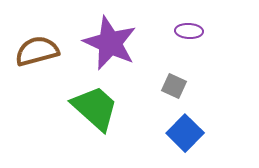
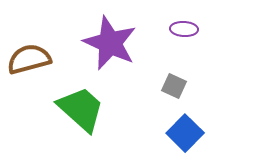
purple ellipse: moved 5 px left, 2 px up
brown semicircle: moved 8 px left, 8 px down
green trapezoid: moved 14 px left, 1 px down
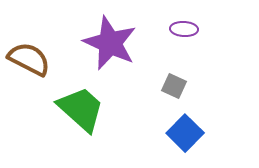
brown semicircle: rotated 42 degrees clockwise
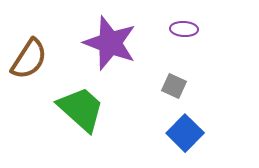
purple star: rotated 4 degrees counterclockwise
brown semicircle: rotated 96 degrees clockwise
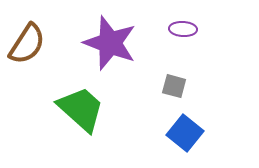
purple ellipse: moved 1 px left
brown semicircle: moved 2 px left, 15 px up
gray square: rotated 10 degrees counterclockwise
blue square: rotated 6 degrees counterclockwise
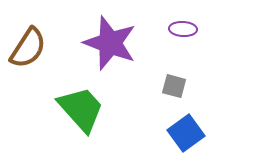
brown semicircle: moved 1 px right, 4 px down
green trapezoid: rotated 6 degrees clockwise
blue square: moved 1 px right; rotated 15 degrees clockwise
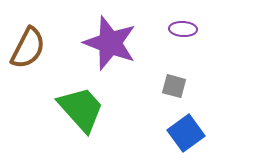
brown semicircle: rotated 6 degrees counterclockwise
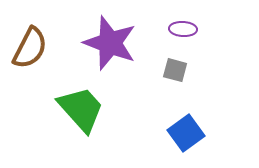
brown semicircle: moved 2 px right
gray square: moved 1 px right, 16 px up
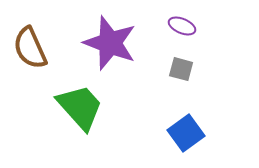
purple ellipse: moved 1 px left, 3 px up; rotated 20 degrees clockwise
brown semicircle: rotated 129 degrees clockwise
gray square: moved 6 px right, 1 px up
green trapezoid: moved 1 px left, 2 px up
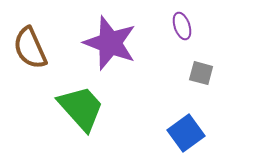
purple ellipse: rotated 48 degrees clockwise
gray square: moved 20 px right, 4 px down
green trapezoid: moved 1 px right, 1 px down
